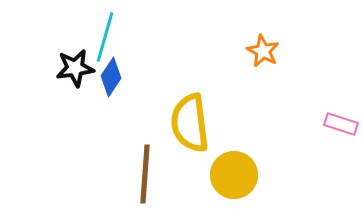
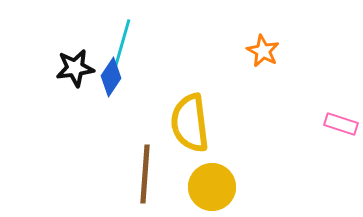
cyan line: moved 17 px right, 7 px down
yellow circle: moved 22 px left, 12 px down
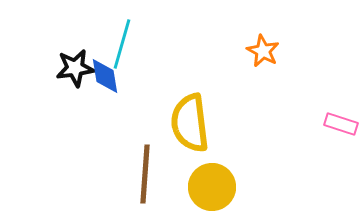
blue diamond: moved 6 px left, 1 px up; rotated 42 degrees counterclockwise
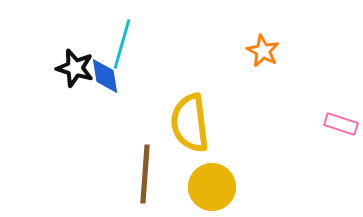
black star: rotated 24 degrees clockwise
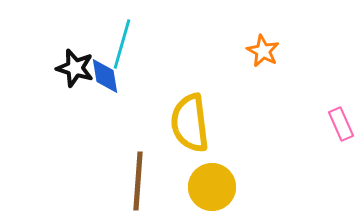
pink rectangle: rotated 48 degrees clockwise
brown line: moved 7 px left, 7 px down
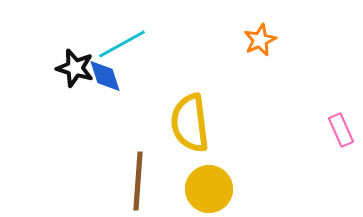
cyan line: rotated 45 degrees clockwise
orange star: moved 3 px left, 11 px up; rotated 20 degrees clockwise
blue diamond: rotated 9 degrees counterclockwise
pink rectangle: moved 6 px down
yellow circle: moved 3 px left, 2 px down
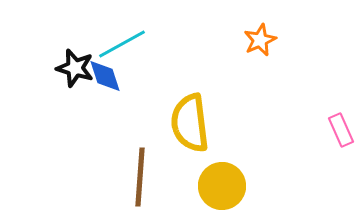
brown line: moved 2 px right, 4 px up
yellow circle: moved 13 px right, 3 px up
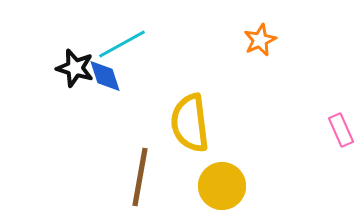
brown line: rotated 6 degrees clockwise
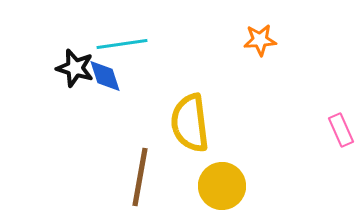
orange star: rotated 20 degrees clockwise
cyan line: rotated 21 degrees clockwise
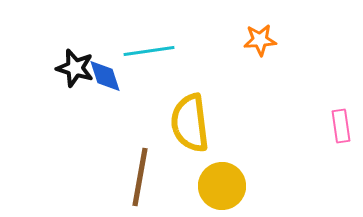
cyan line: moved 27 px right, 7 px down
pink rectangle: moved 4 px up; rotated 16 degrees clockwise
